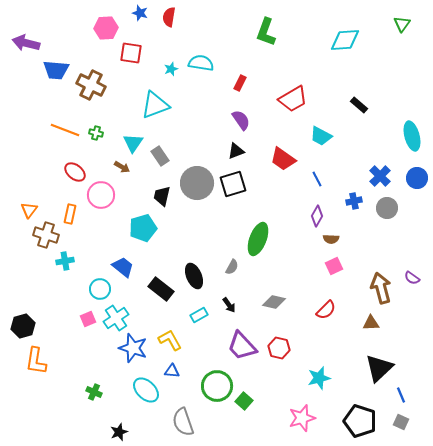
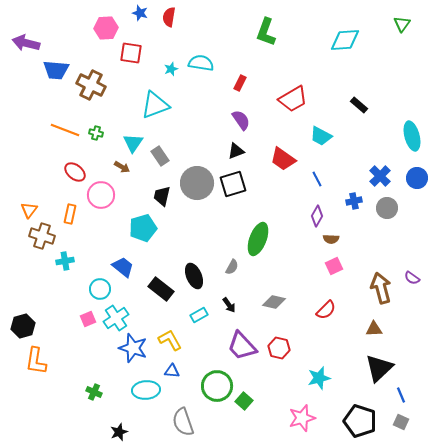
brown cross at (46, 235): moved 4 px left, 1 px down
brown triangle at (371, 323): moved 3 px right, 6 px down
cyan ellipse at (146, 390): rotated 48 degrees counterclockwise
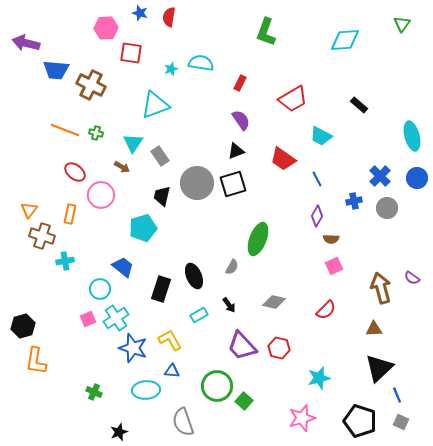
black rectangle at (161, 289): rotated 70 degrees clockwise
blue line at (401, 395): moved 4 px left
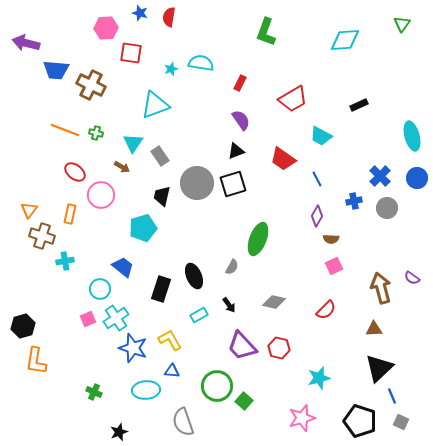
black rectangle at (359, 105): rotated 66 degrees counterclockwise
blue line at (397, 395): moved 5 px left, 1 px down
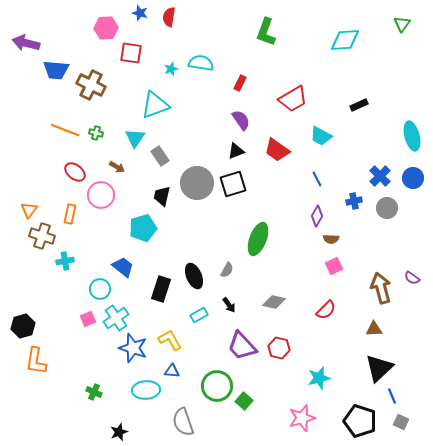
cyan triangle at (133, 143): moved 2 px right, 5 px up
red trapezoid at (283, 159): moved 6 px left, 9 px up
brown arrow at (122, 167): moved 5 px left
blue circle at (417, 178): moved 4 px left
gray semicircle at (232, 267): moved 5 px left, 3 px down
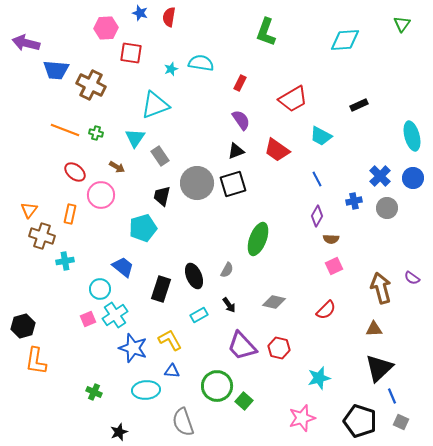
cyan cross at (116, 318): moved 1 px left, 3 px up
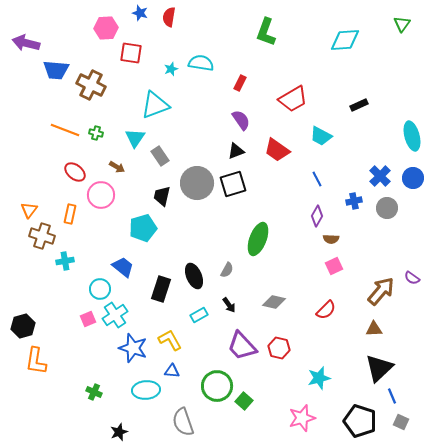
brown arrow at (381, 288): moved 3 px down; rotated 56 degrees clockwise
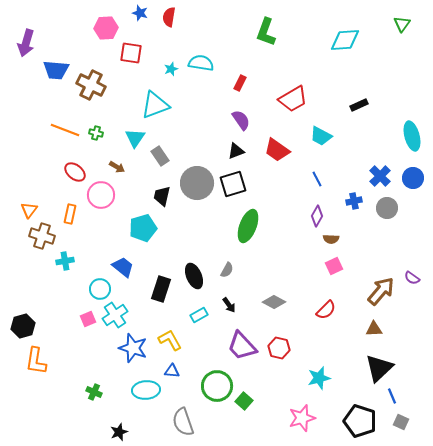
purple arrow at (26, 43): rotated 88 degrees counterclockwise
green ellipse at (258, 239): moved 10 px left, 13 px up
gray diamond at (274, 302): rotated 15 degrees clockwise
